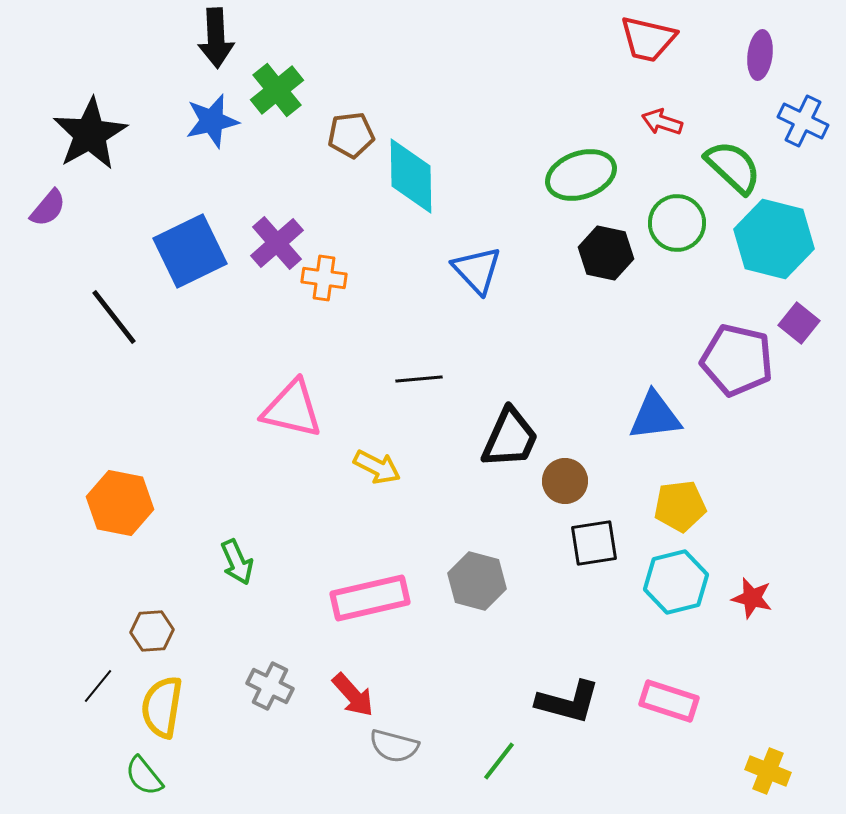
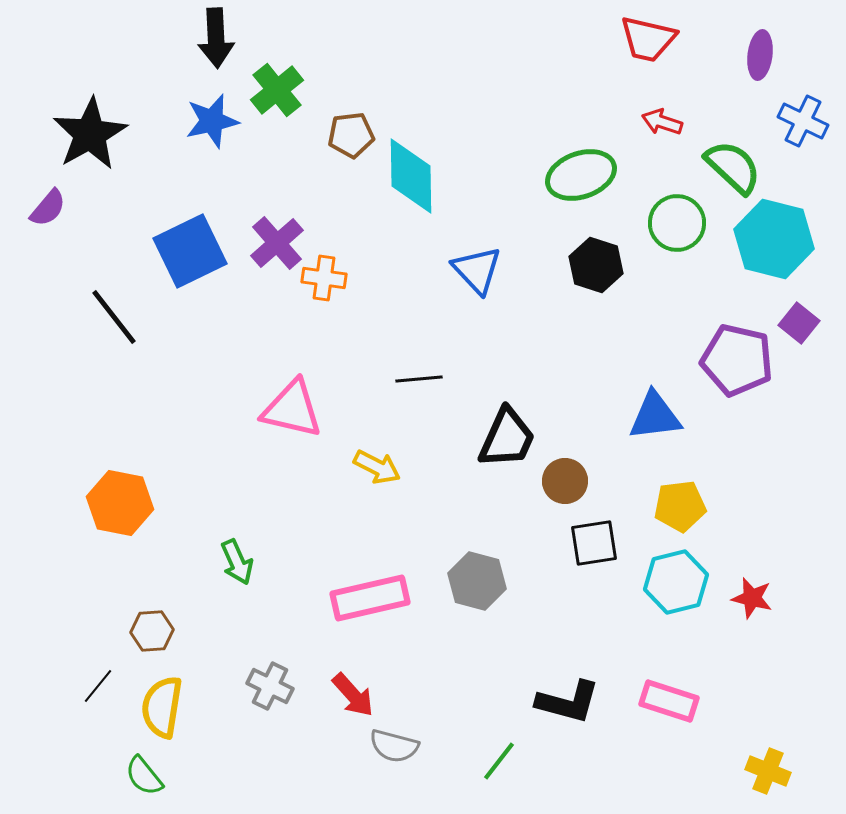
black hexagon at (606, 253): moved 10 px left, 12 px down; rotated 6 degrees clockwise
black trapezoid at (510, 438): moved 3 px left
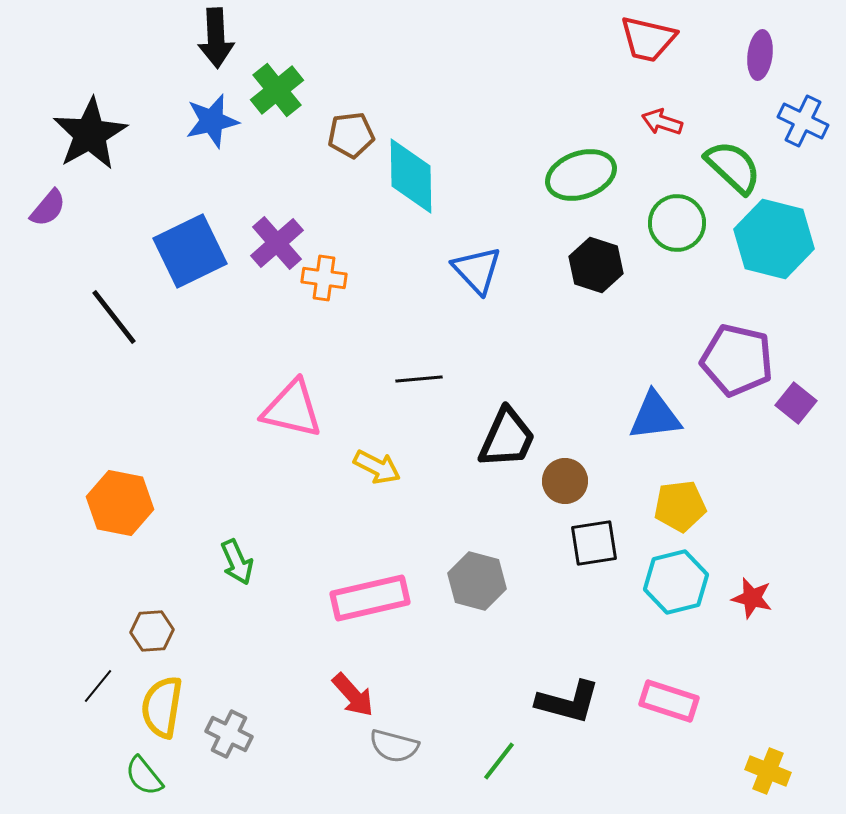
purple square at (799, 323): moved 3 px left, 80 px down
gray cross at (270, 686): moved 41 px left, 48 px down
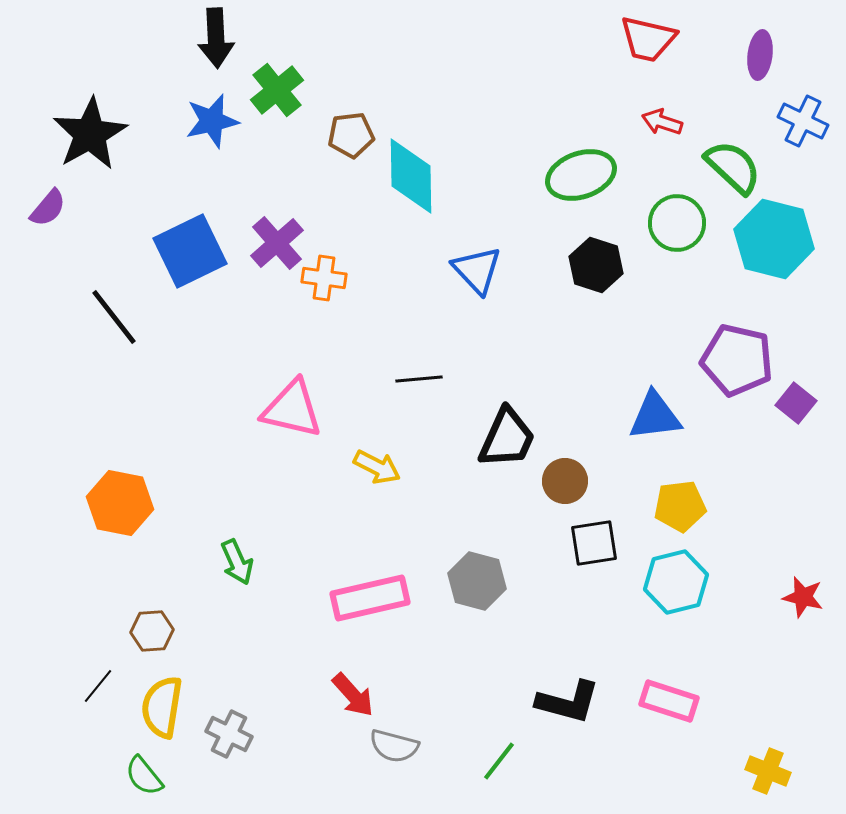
red star at (752, 598): moved 51 px right, 1 px up
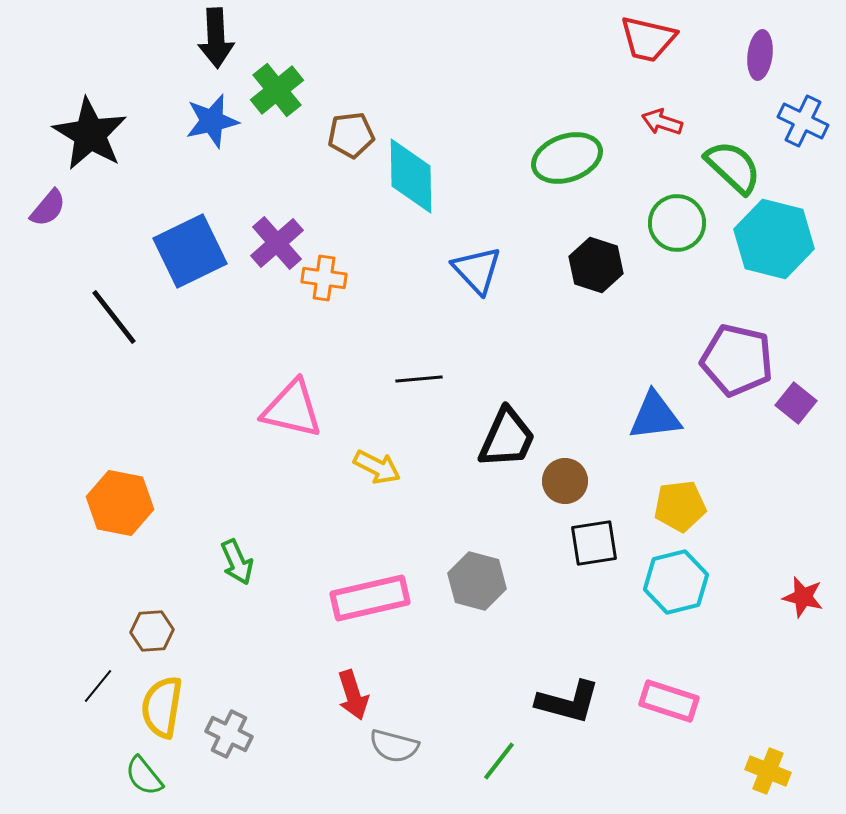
black star at (90, 134): rotated 12 degrees counterclockwise
green ellipse at (581, 175): moved 14 px left, 17 px up
red arrow at (353, 695): rotated 24 degrees clockwise
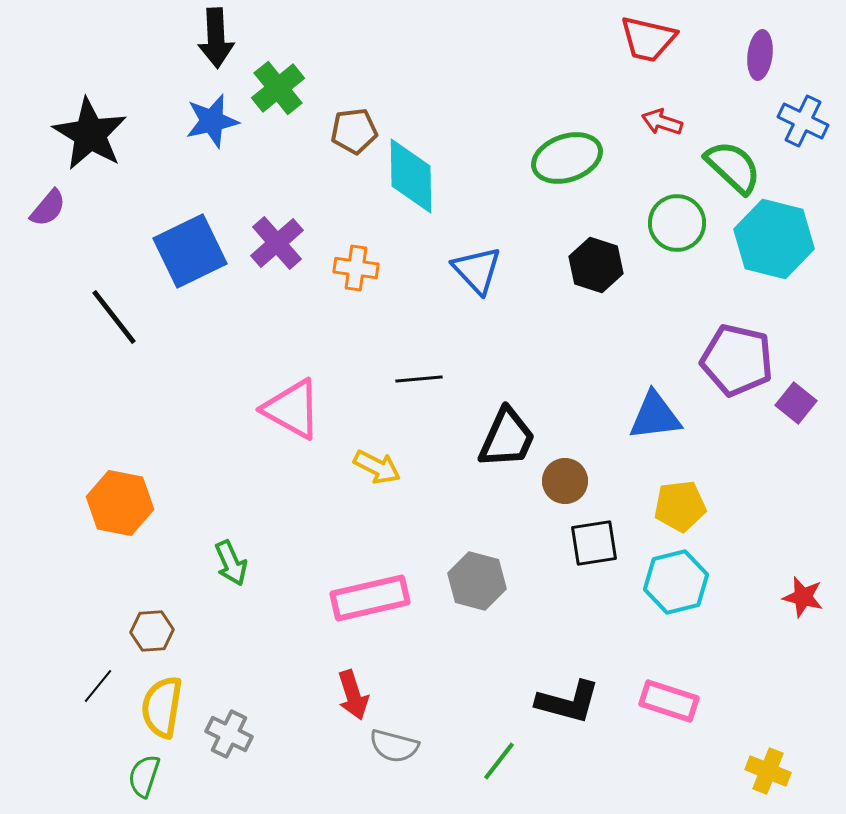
green cross at (277, 90): moved 1 px right, 2 px up
brown pentagon at (351, 135): moved 3 px right, 4 px up
orange cross at (324, 278): moved 32 px right, 10 px up
pink triangle at (292, 409): rotated 16 degrees clockwise
green arrow at (237, 562): moved 6 px left, 1 px down
green semicircle at (144, 776): rotated 57 degrees clockwise
